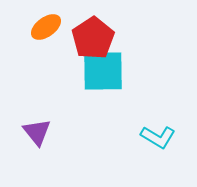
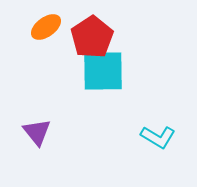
red pentagon: moved 1 px left, 1 px up
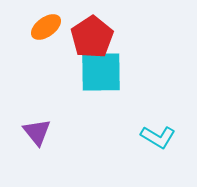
cyan square: moved 2 px left, 1 px down
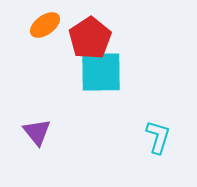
orange ellipse: moved 1 px left, 2 px up
red pentagon: moved 2 px left, 1 px down
cyan L-shape: rotated 104 degrees counterclockwise
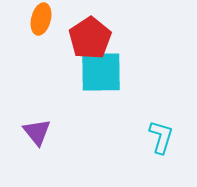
orange ellipse: moved 4 px left, 6 px up; rotated 40 degrees counterclockwise
cyan L-shape: moved 3 px right
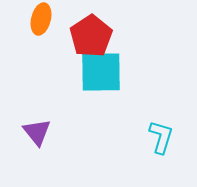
red pentagon: moved 1 px right, 2 px up
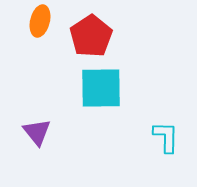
orange ellipse: moved 1 px left, 2 px down
cyan square: moved 16 px down
cyan L-shape: moved 5 px right; rotated 16 degrees counterclockwise
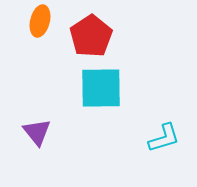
cyan L-shape: moved 2 px left, 1 px down; rotated 72 degrees clockwise
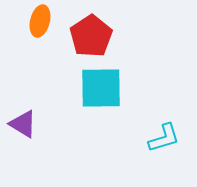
purple triangle: moved 14 px left, 8 px up; rotated 20 degrees counterclockwise
